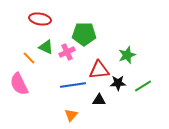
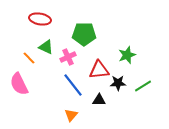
pink cross: moved 1 px right, 5 px down
blue line: rotated 60 degrees clockwise
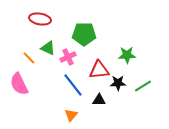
green triangle: moved 2 px right, 1 px down
green star: rotated 18 degrees clockwise
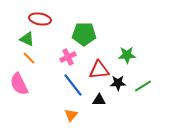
green triangle: moved 21 px left, 9 px up
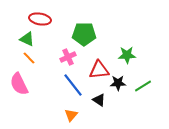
black triangle: rotated 32 degrees clockwise
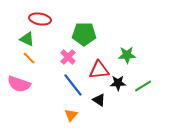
pink cross: rotated 21 degrees counterclockwise
pink semicircle: rotated 45 degrees counterclockwise
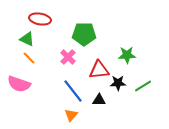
blue line: moved 6 px down
black triangle: rotated 32 degrees counterclockwise
